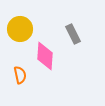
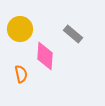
gray rectangle: rotated 24 degrees counterclockwise
orange semicircle: moved 1 px right, 1 px up
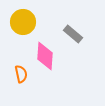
yellow circle: moved 3 px right, 7 px up
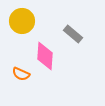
yellow circle: moved 1 px left, 1 px up
orange semicircle: rotated 126 degrees clockwise
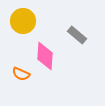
yellow circle: moved 1 px right
gray rectangle: moved 4 px right, 1 px down
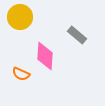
yellow circle: moved 3 px left, 4 px up
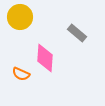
gray rectangle: moved 2 px up
pink diamond: moved 2 px down
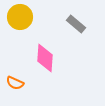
gray rectangle: moved 1 px left, 9 px up
orange semicircle: moved 6 px left, 9 px down
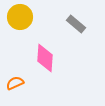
orange semicircle: rotated 132 degrees clockwise
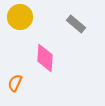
orange semicircle: rotated 42 degrees counterclockwise
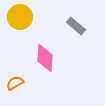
gray rectangle: moved 2 px down
orange semicircle: rotated 36 degrees clockwise
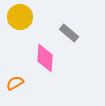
gray rectangle: moved 7 px left, 7 px down
